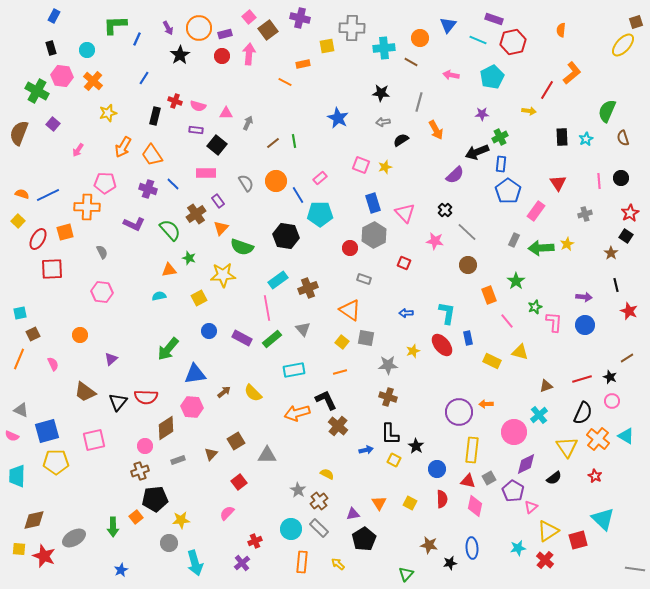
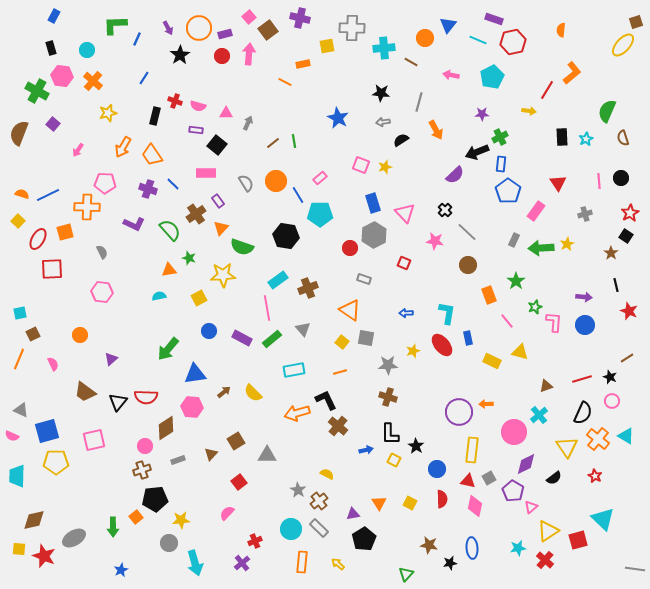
orange circle at (420, 38): moved 5 px right
brown cross at (140, 471): moved 2 px right, 1 px up
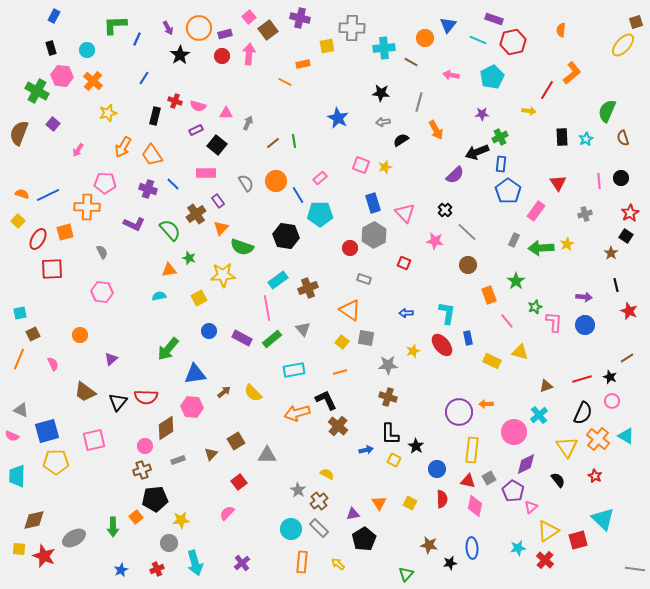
purple rectangle at (196, 130): rotated 32 degrees counterclockwise
black semicircle at (554, 478): moved 4 px right, 2 px down; rotated 91 degrees counterclockwise
red cross at (255, 541): moved 98 px left, 28 px down
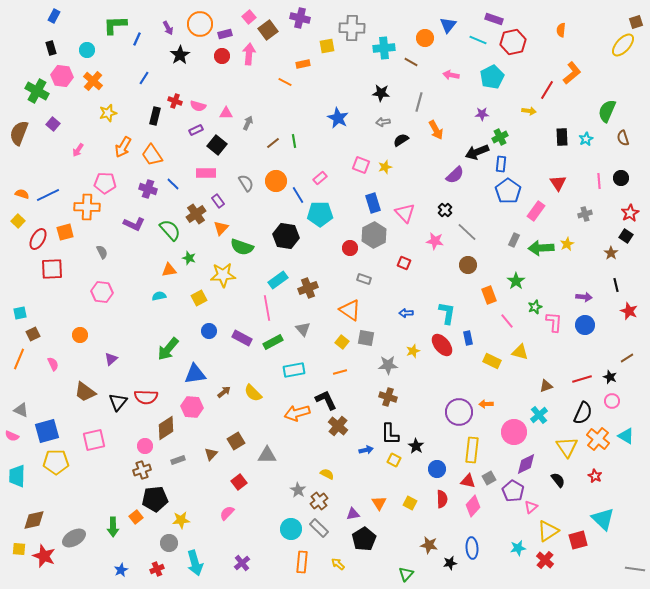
orange circle at (199, 28): moved 1 px right, 4 px up
green rectangle at (272, 339): moved 1 px right, 3 px down; rotated 12 degrees clockwise
pink diamond at (475, 506): moved 2 px left; rotated 30 degrees clockwise
